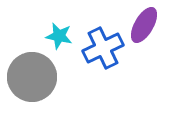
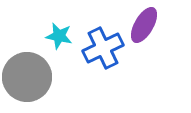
gray circle: moved 5 px left
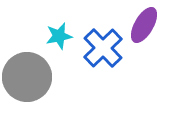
cyan star: rotated 24 degrees counterclockwise
blue cross: rotated 18 degrees counterclockwise
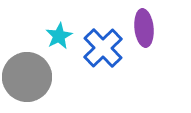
purple ellipse: moved 3 px down; rotated 36 degrees counterclockwise
cyan star: rotated 16 degrees counterclockwise
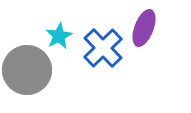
purple ellipse: rotated 27 degrees clockwise
gray circle: moved 7 px up
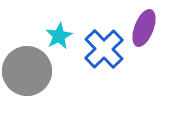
blue cross: moved 1 px right, 1 px down
gray circle: moved 1 px down
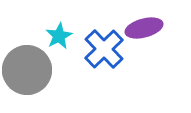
purple ellipse: rotated 54 degrees clockwise
gray circle: moved 1 px up
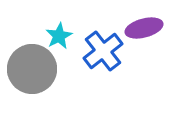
blue cross: moved 1 px left, 2 px down; rotated 6 degrees clockwise
gray circle: moved 5 px right, 1 px up
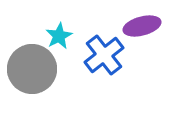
purple ellipse: moved 2 px left, 2 px up
blue cross: moved 1 px right, 4 px down
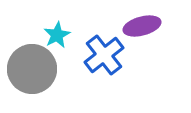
cyan star: moved 2 px left, 1 px up
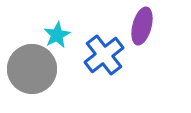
purple ellipse: rotated 60 degrees counterclockwise
